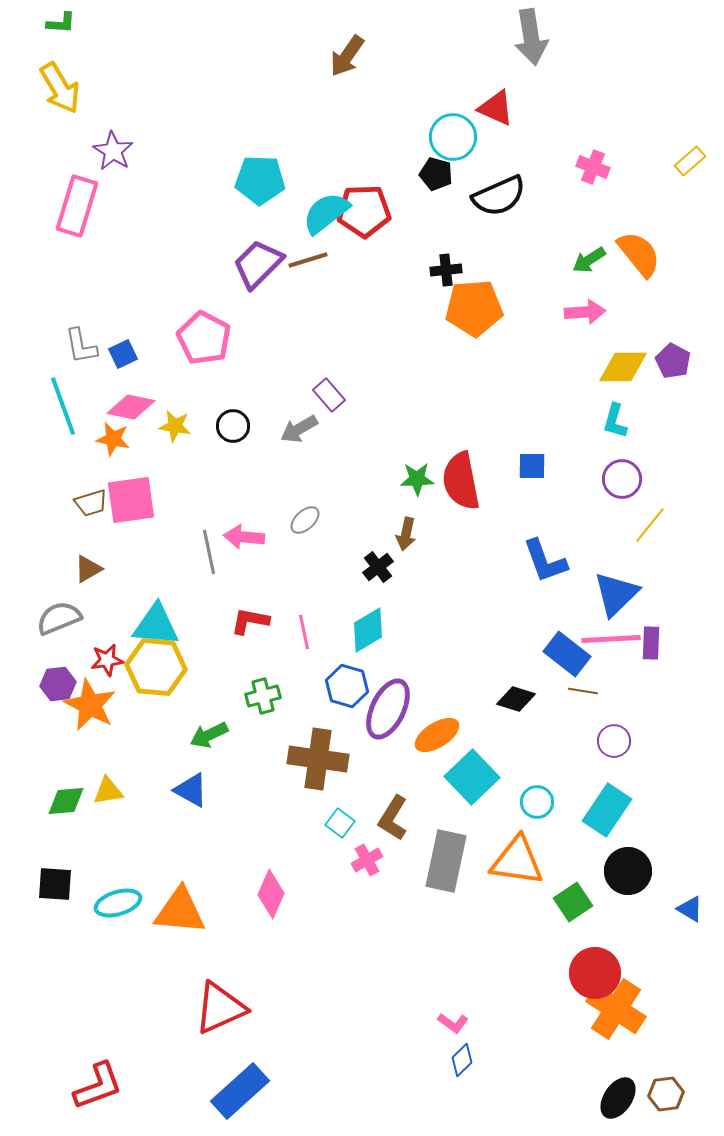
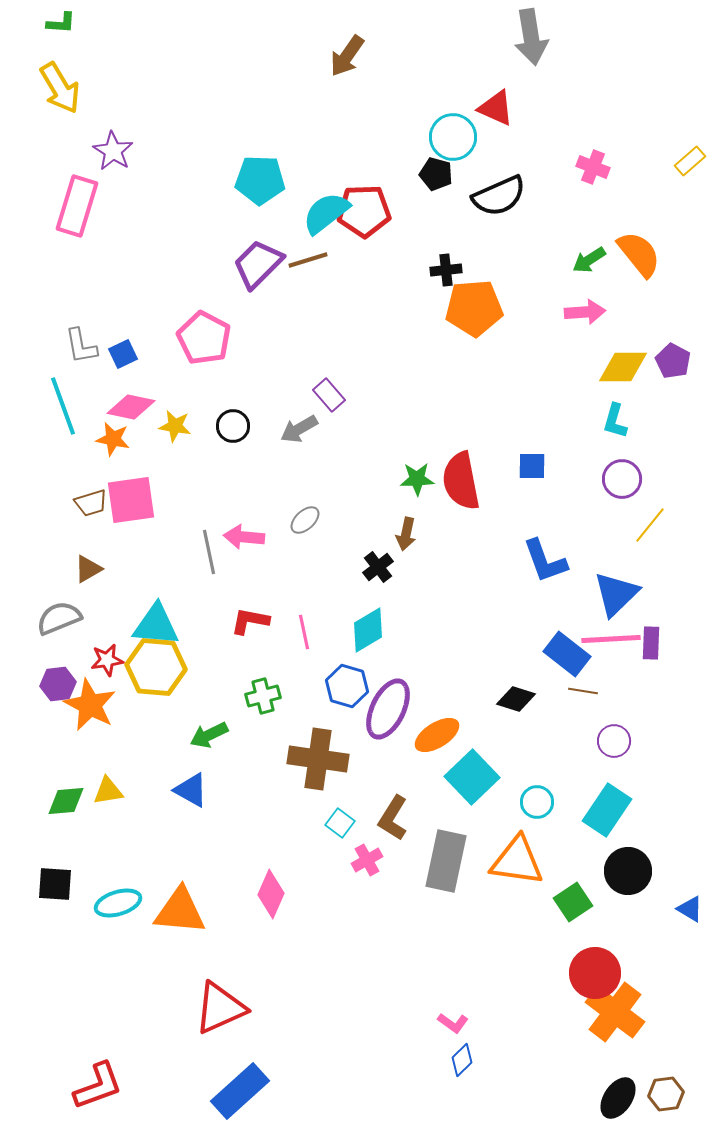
orange cross at (616, 1009): moved 1 px left, 3 px down; rotated 4 degrees clockwise
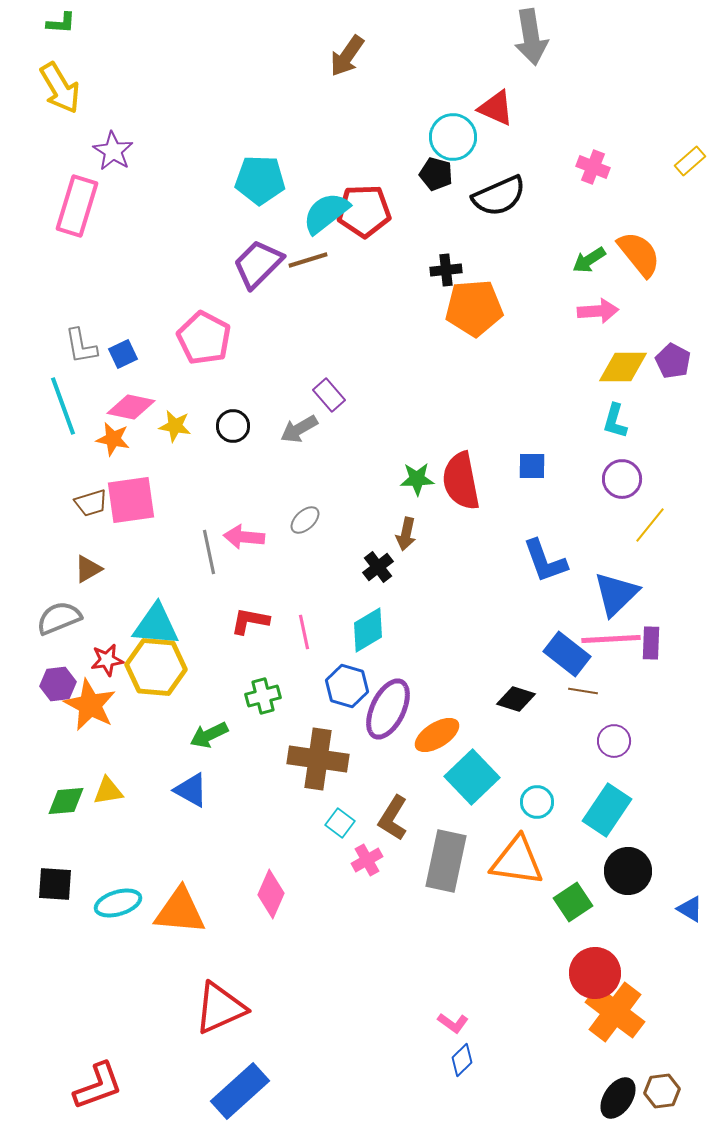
pink arrow at (585, 312): moved 13 px right, 1 px up
brown hexagon at (666, 1094): moved 4 px left, 3 px up
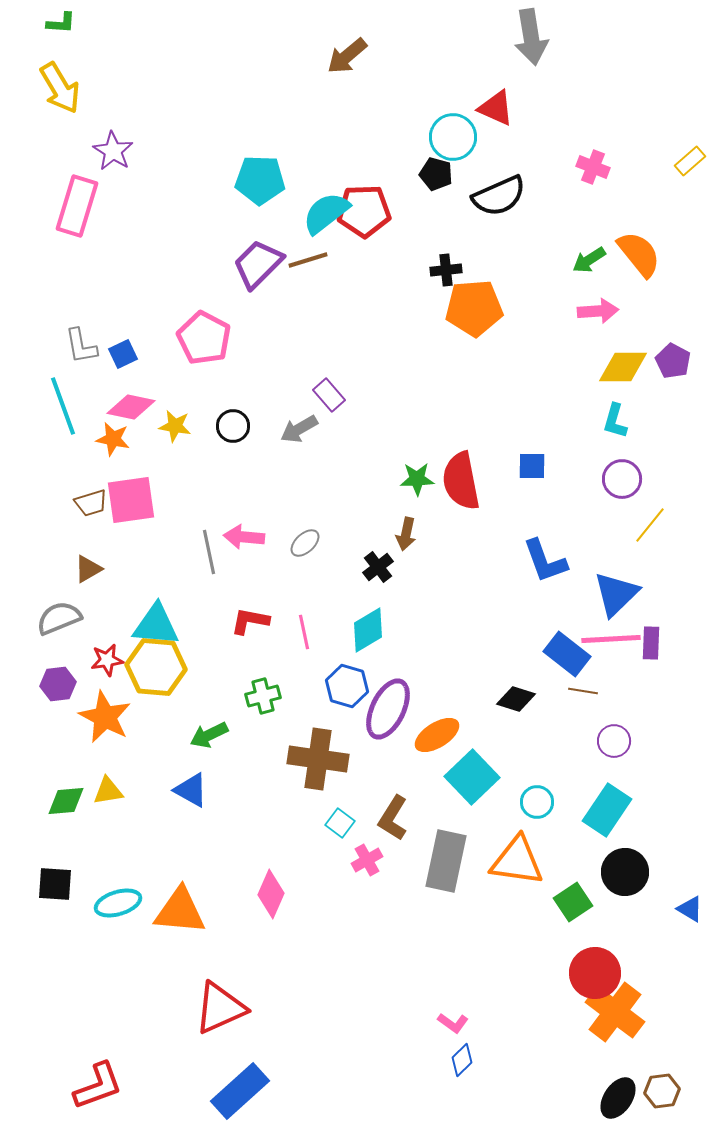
brown arrow at (347, 56): rotated 15 degrees clockwise
gray ellipse at (305, 520): moved 23 px down
orange star at (90, 705): moved 15 px right, 12 px down
black circle at (628, 871): moved 3 px left, 1 px down
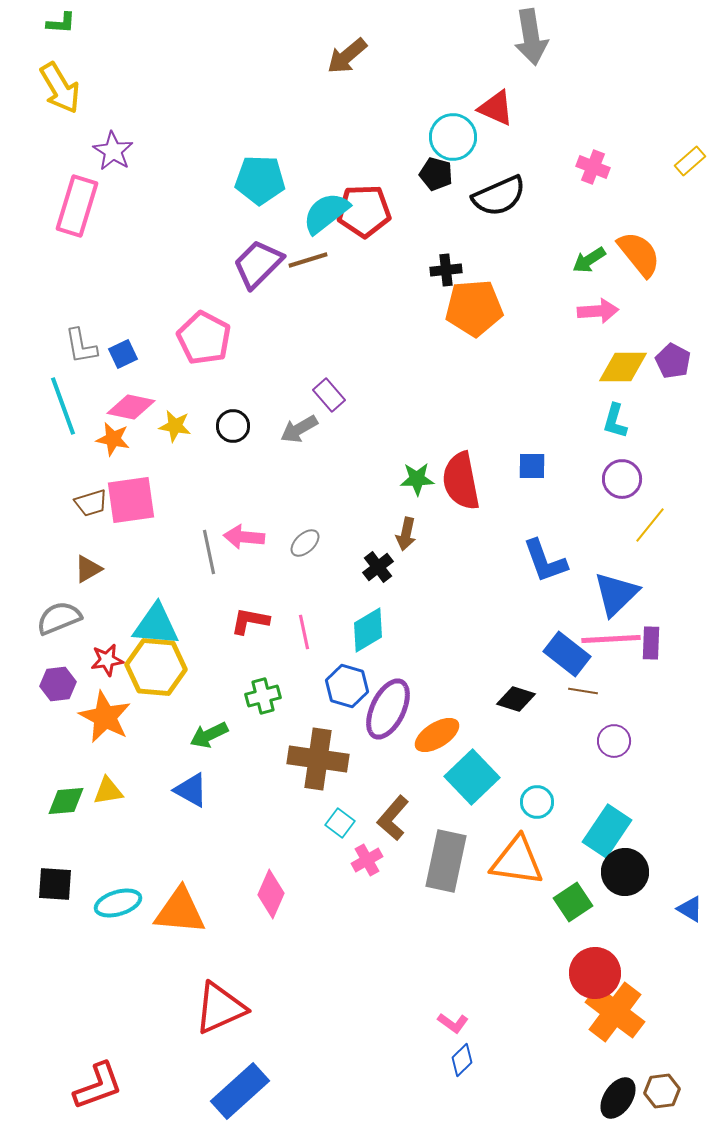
cyan rectangle at (607, 810): moved 21 px down
brown L-shape at (393, 818): rotated 9 degrees clockwise
